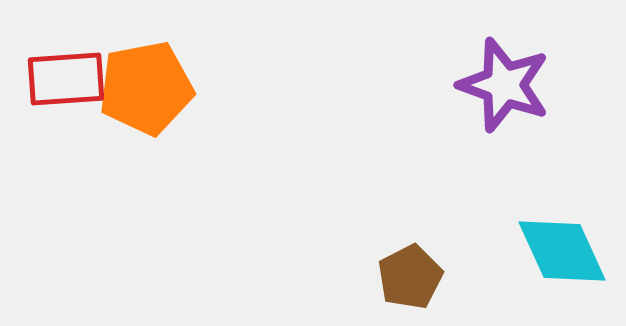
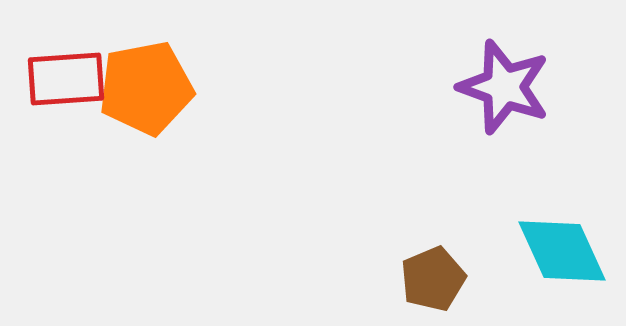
purple star: moved 2 px down
brown pentagon: moved 23 px right, 2 px down; rotated 4 degrees clockwise
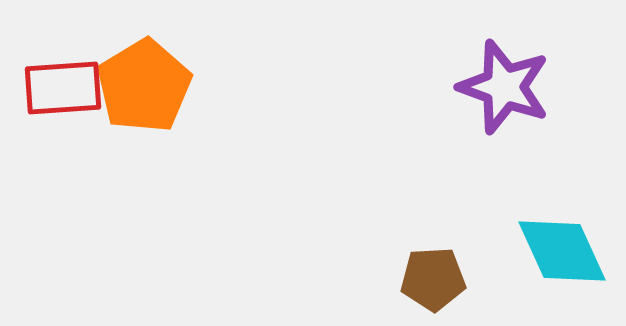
red rectangle: moved 3 px left, 9 px down
orange pentagon: moved 2 px left, 2 px up; rotated 20 degrees counterclockwise
brown pentagon: rotated 20 degrees clockwise
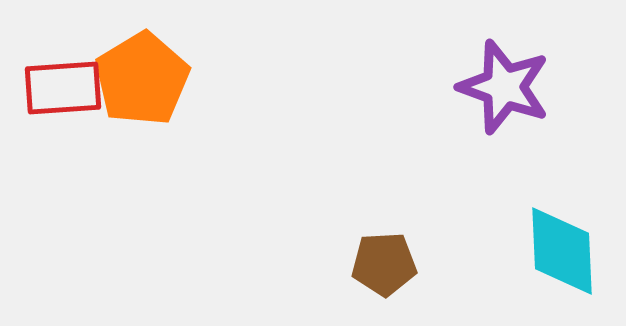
orange pentagon: moved 2 px left, 7 px up
cyan diamond: rotated 22 degrees clockwise
brown pentagon: moved 49 px left, 15 px up
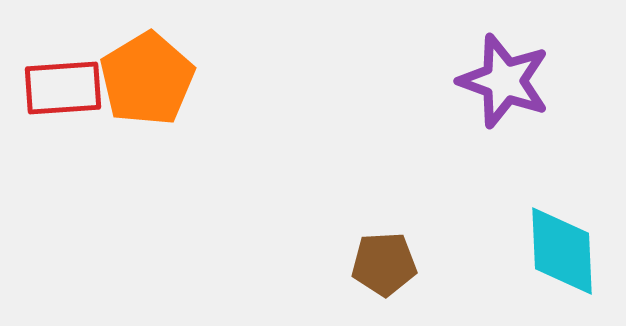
orange pentagon: moved 5 px right
purple star: moved 6 px up
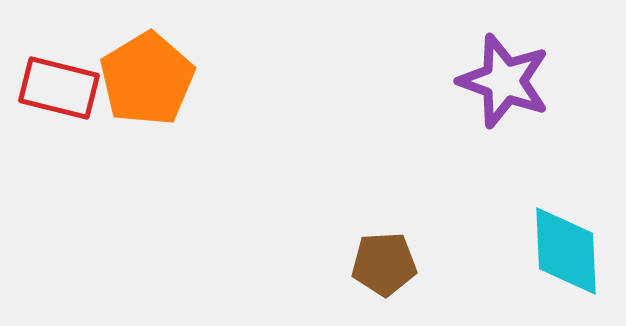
red rectangle: moved 4 px left; rotated 18 degrees clockwise
cyan diamond: moved 4 px right
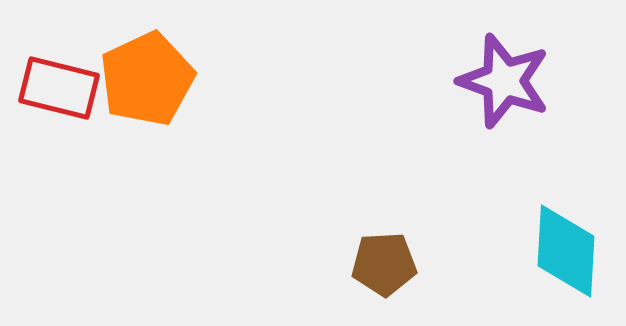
orange pentagon: rotated 6 degrees clockwise
cyan diamond: rotated 6 degrees clockwise
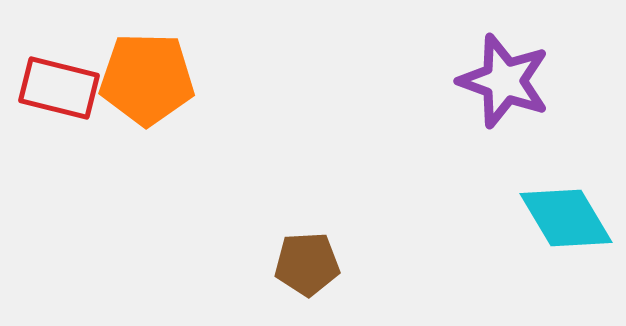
orange pentagon: rotated 26 degrees clockwise
cyan diamond: moved 33 px up; rotated 34 degrees counterclockwise
brown pentagon: moved 77 px left
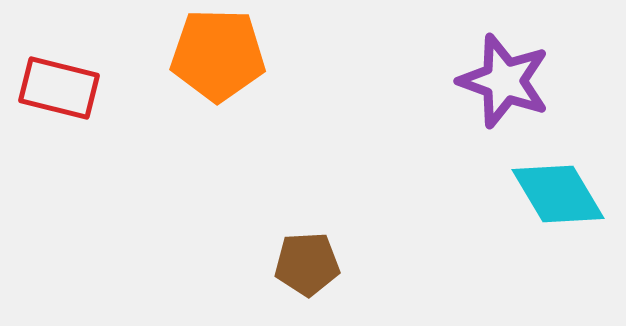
orange pentagon: moved 71 px right, 24 px up
cyan diamond: moved 8 px left, 24 px up
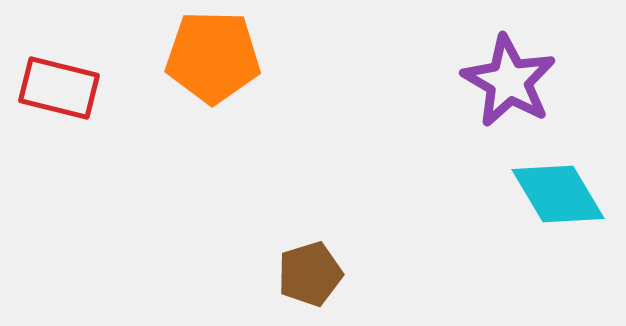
orange pentagon: moved 5 px left, 2 px down
purple star: moved 5 px right; rotated 10 degrees clockwise
brown pentagon: moved 3 px right, 10 px down; rotated 14 degrees counterclockwise
